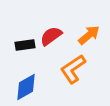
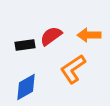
orange arrow: rotated 140 degrees counterclockwise
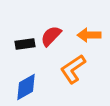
red semicircle: rotated 10 degrees counterclockwise
black rectangle: moved 1 px up
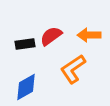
red semicircle: rotated 10 degrees clockwise
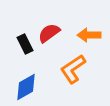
red semicircle: moved 2 px left, 3 px up
black rectangle: rotated 72 degrees clockwise
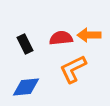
red semicircle: moved 12 px right, 5 px down; rotated 30 degrees clockwise
orange L-shape: rotated 8 degrees clockwise
blue diamond: rotated 24 degrees clockwise
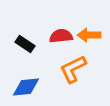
red semicircle: moved 2 px up
black rectangle: rotated 30 degrees counterclockwise
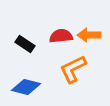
blue diamond: rotated 20 degrees clockwise
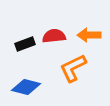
red semicircle: moved 7 px left
black rectangle: rotated 54 degrees counterclockwise
orange L-shape: moved 1 px up
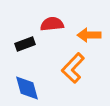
red semicircle: moved 2 px left, 12 px up
orange L-shape: rotated 20 degrees counterclockwise
blue diamond: moved 1 px right, 1 px down; rotated 60 degrees clockwise
